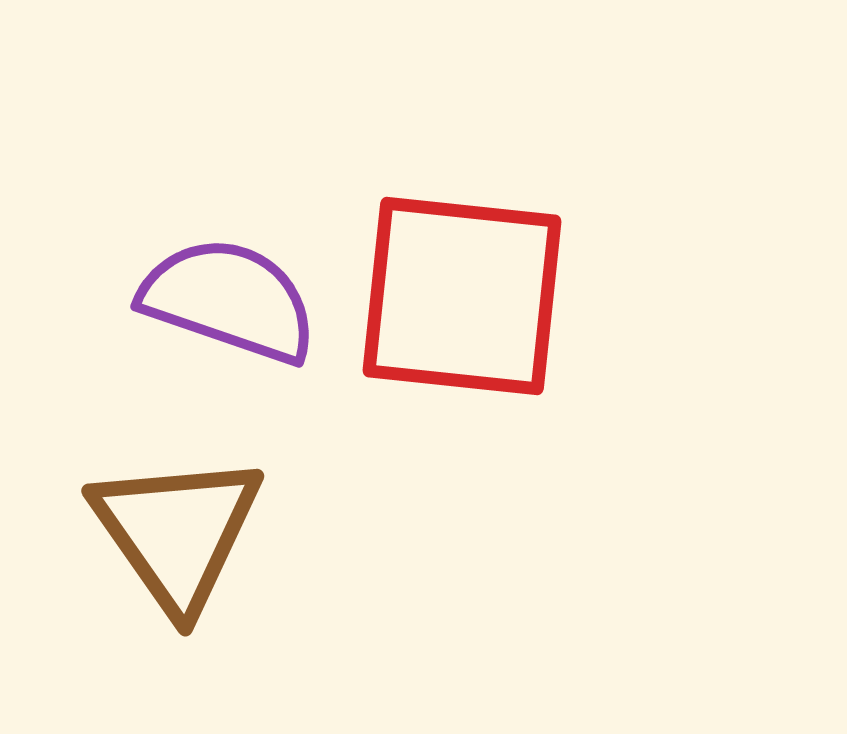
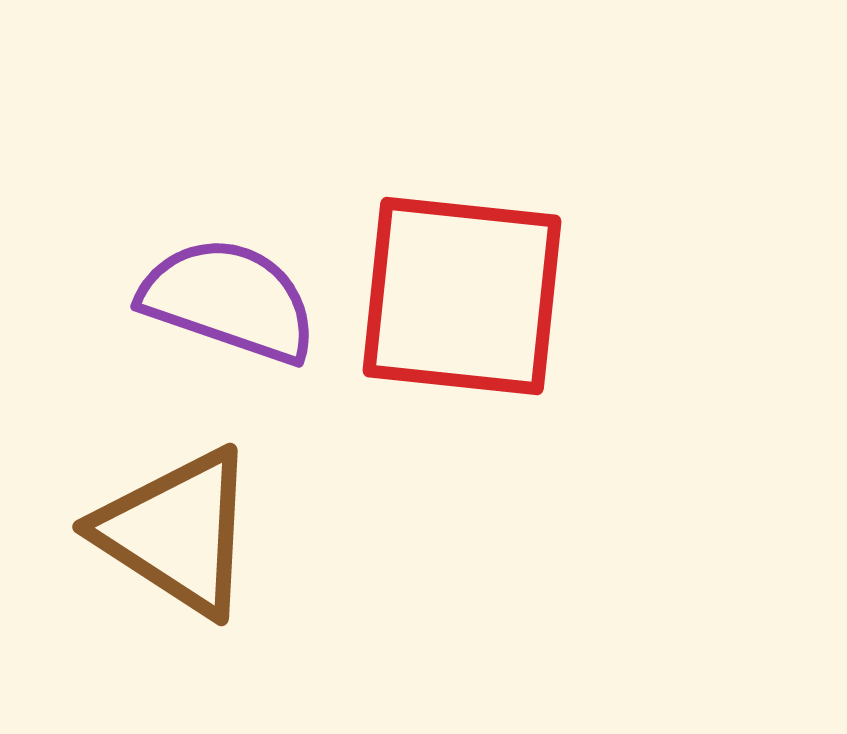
brown triangle: rotated 22 degrees counterclockwise
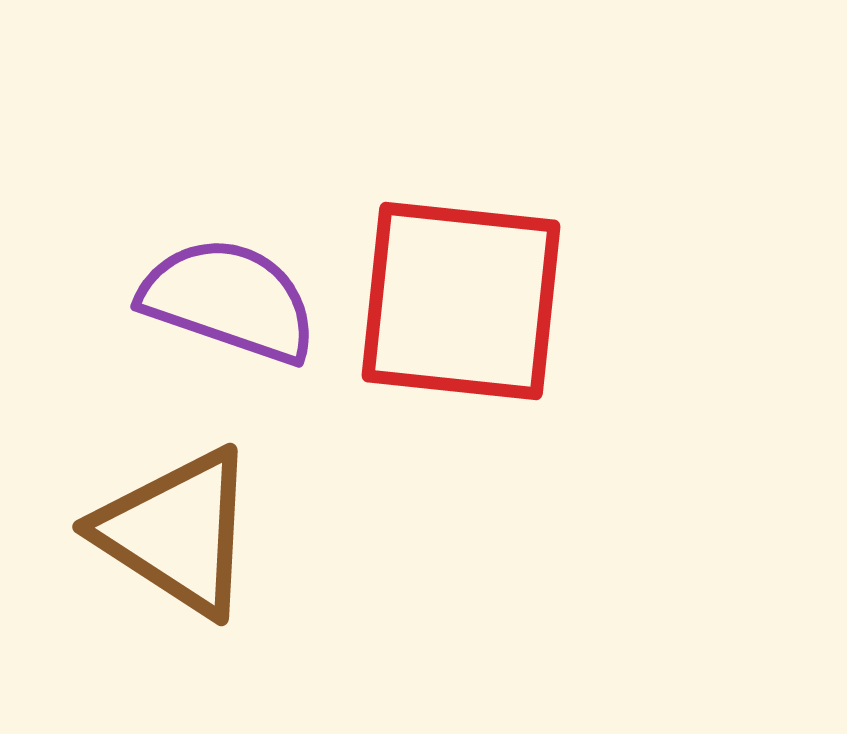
red square: moved 1 px left, 5 px down
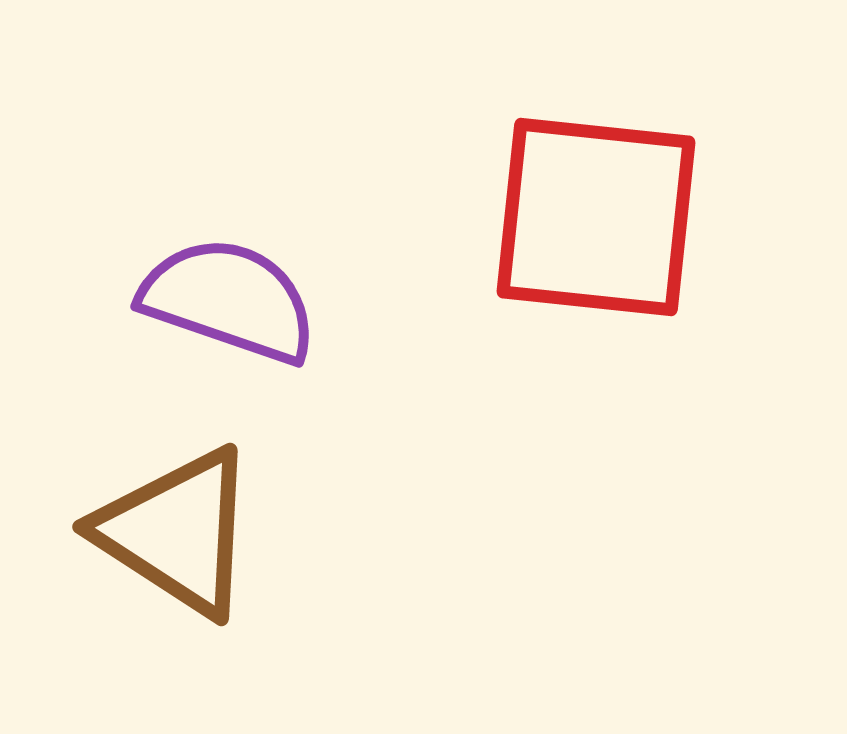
red square: moved 135 px right, 84 px up
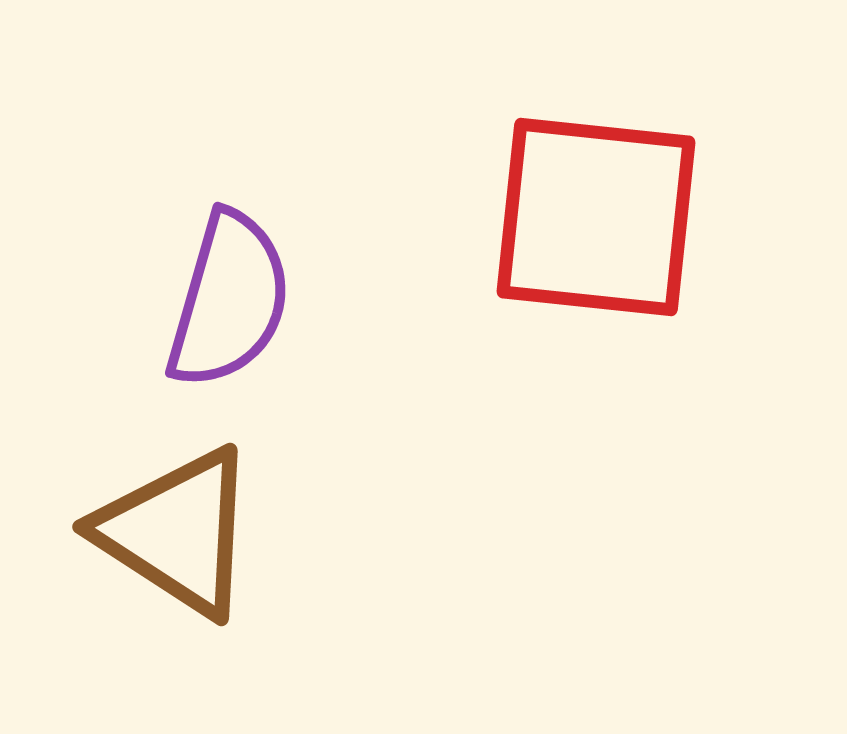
purple semicircle: rotated 87 degrees clockwise
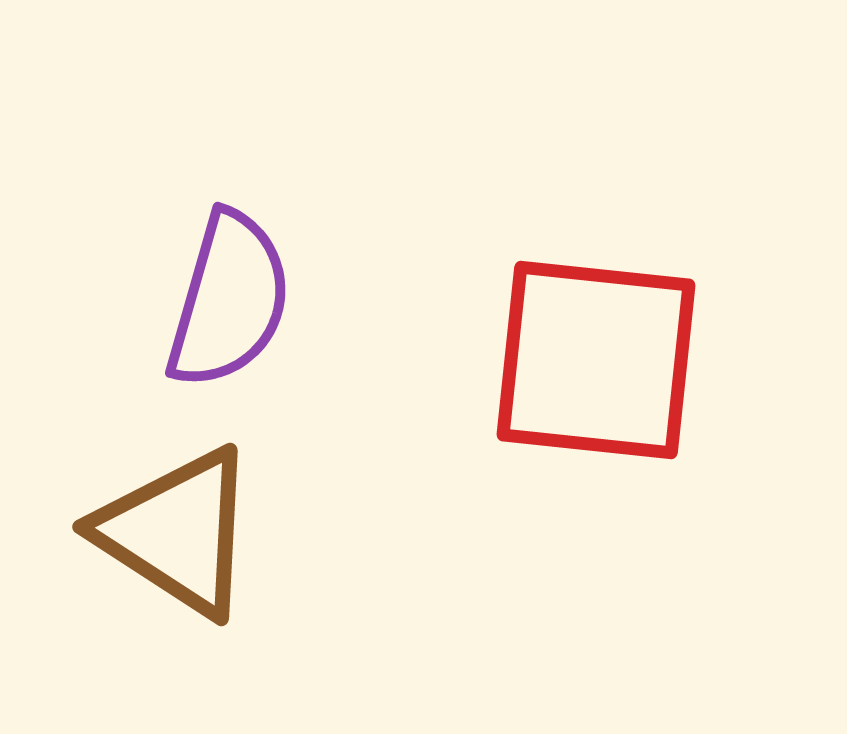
red square: moved 143 px down
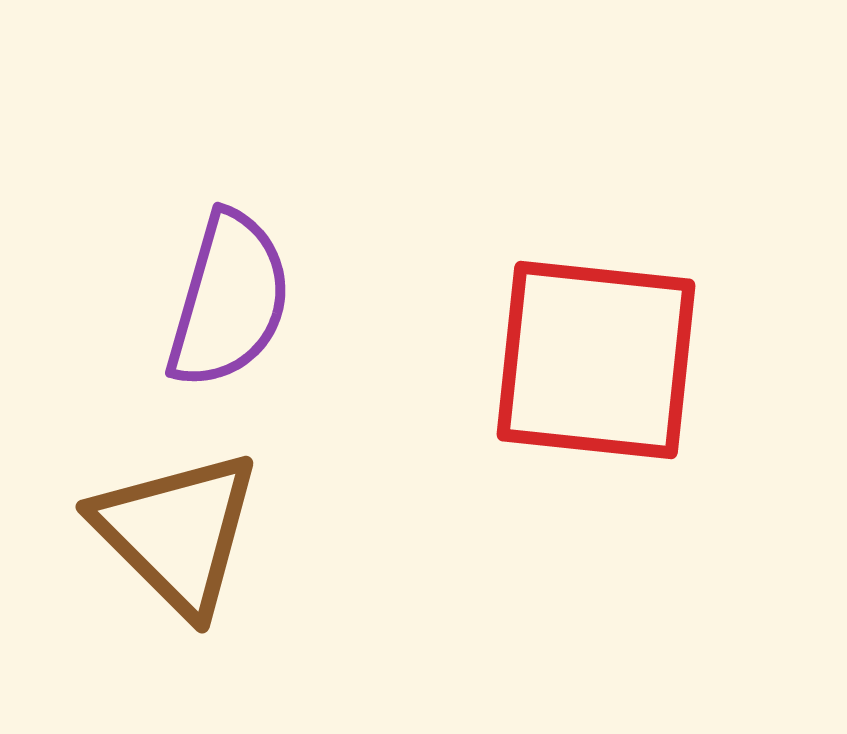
brown triangle: rotated 12 degrees clockwise
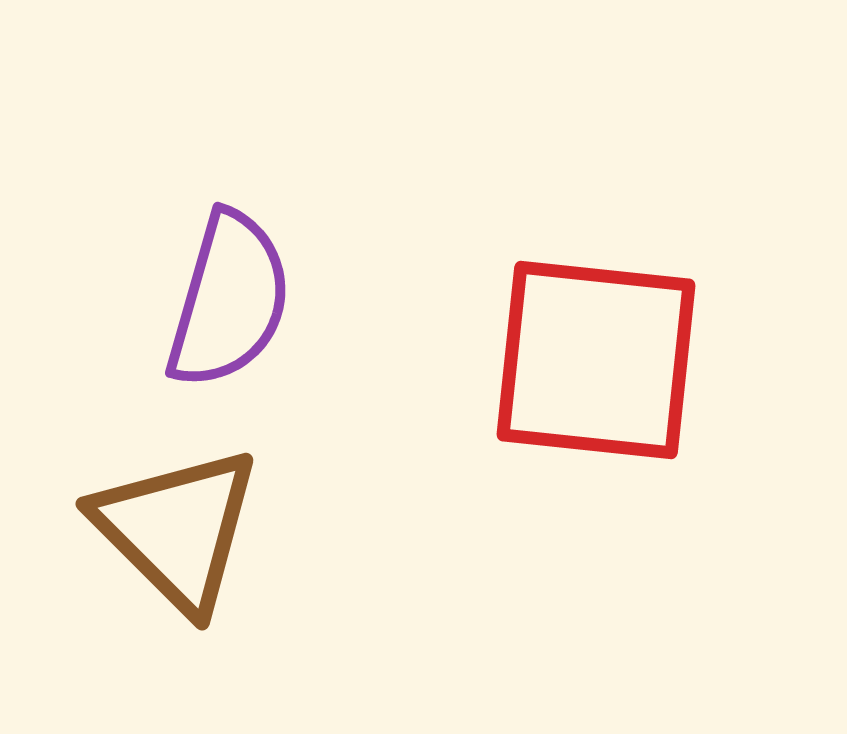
brown triangle: moved 3 px up
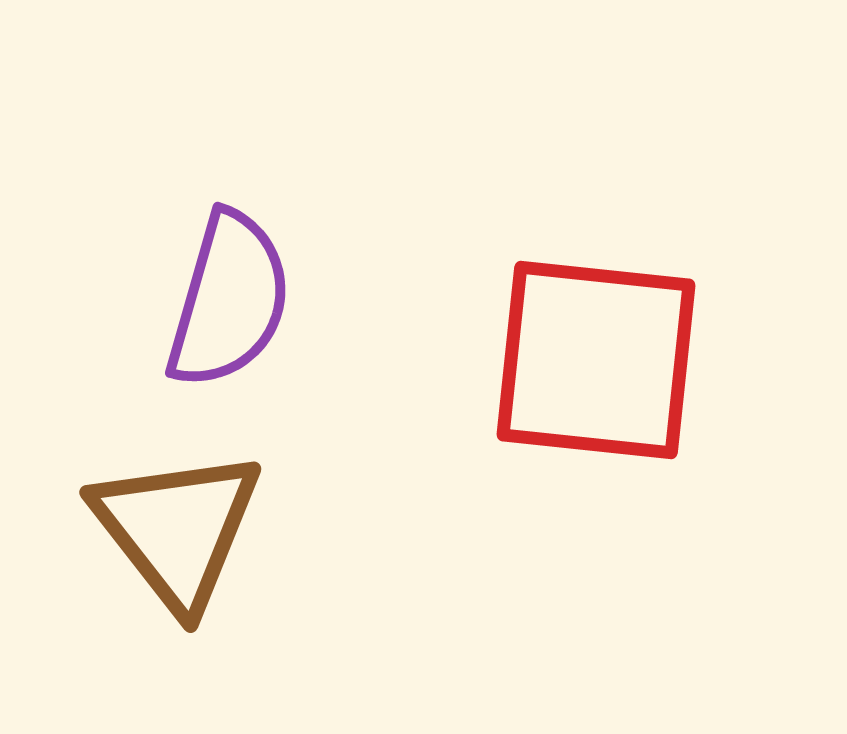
brown triangle: rotated 7 degrees clockwise
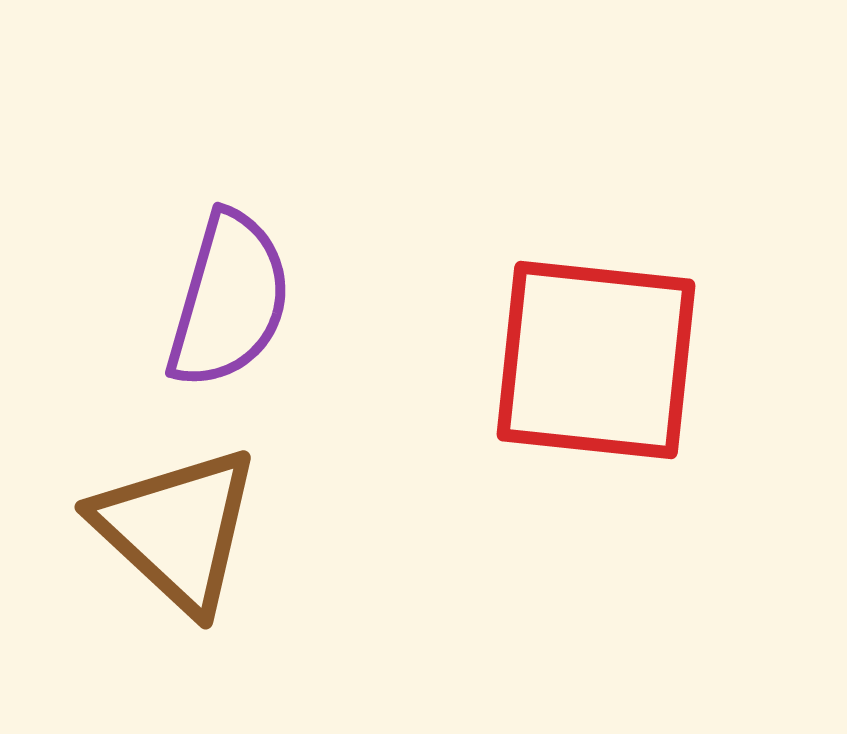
brown triangle: rotated 9 degrees counterclockwise
